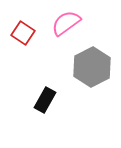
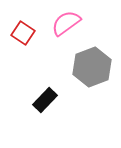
gray hexagon: rotated 6 degrees clockwise
black rectangle: rotated 15 degrees clockwise
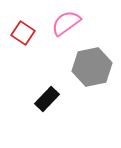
gray hexagon: rotated 9 degrees clockwise
black rectangle: moved 2 px right, 1 px up
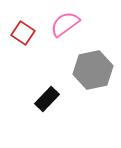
pink semicircle: moved 1 px left, 1 px down
gray hexagon: moved 1 px right, 3 px down
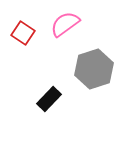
gray hexagon: moved 1 px right, 1 px up; rotated 6 degrees counterclockwise
black rectangle: moved 2 px right
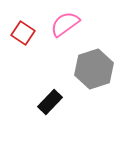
black rectangle: moved 1 px right, 3 px down
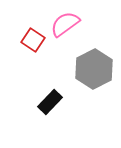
red square: moved 10 px right, 7 px down
gray hexagon: rotated 9 degrees counterclockwise
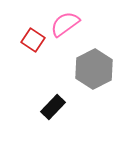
black rectangle: moved 3 px right, 5 px down
